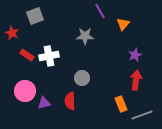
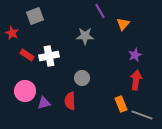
gray line: rotated 40 degrees clockwise
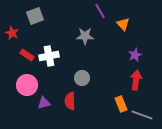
orange triangle: rotated 24 degrees counterclockwise
pink circle: moved 2 px right, 6 px up
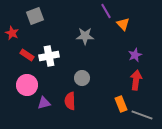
purple line: moved 6 px right
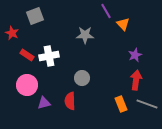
gray star: moved 1 px up
gray line: moved 5 px right, 11 px up
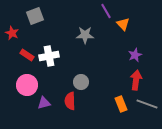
gray circle: moved 1 px left, 4 px down
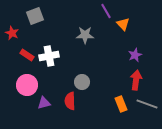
gray circle: moved 1 px right
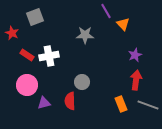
gray square: moved 1 px down
gray line: moved 1 px right, 1 px down
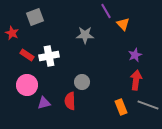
orange rectangle: moved 3 px down
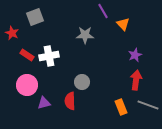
purple line: moved 3 px left
